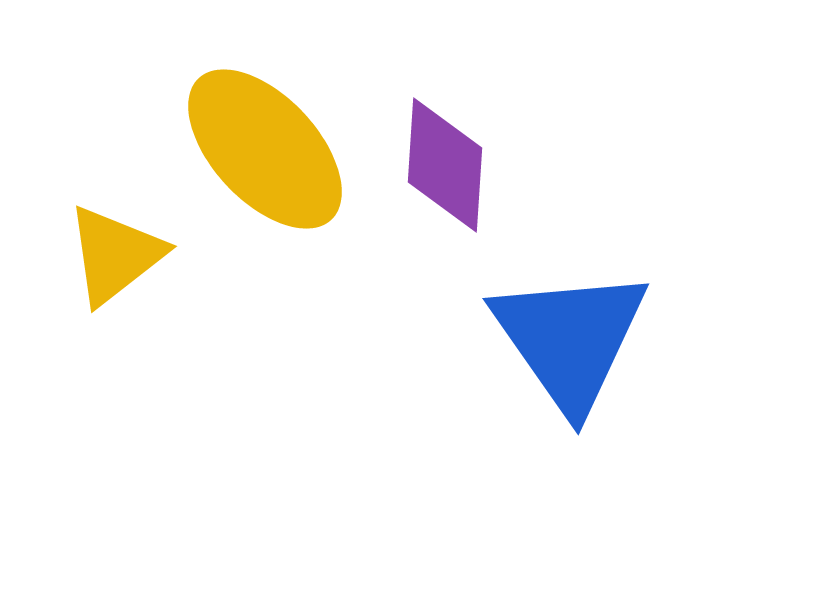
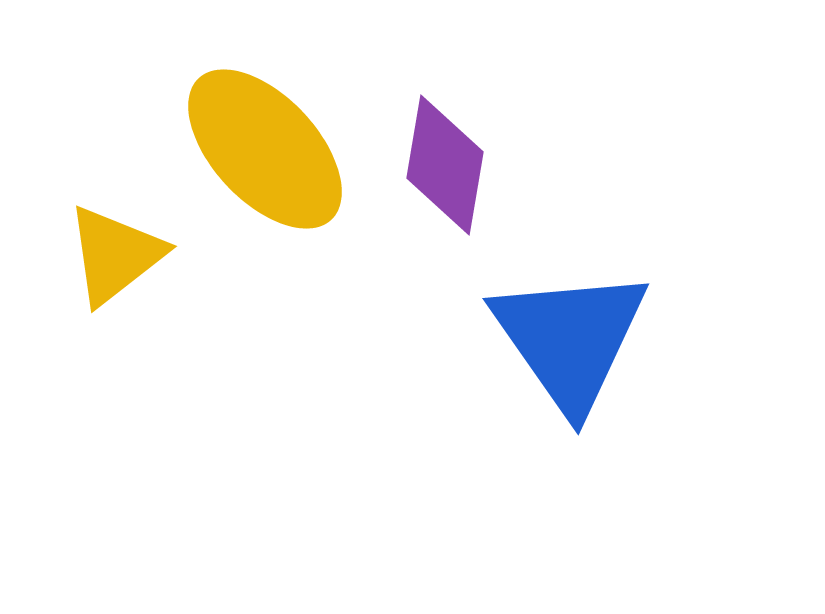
purple diamond: rotated 6 degrees clockwise
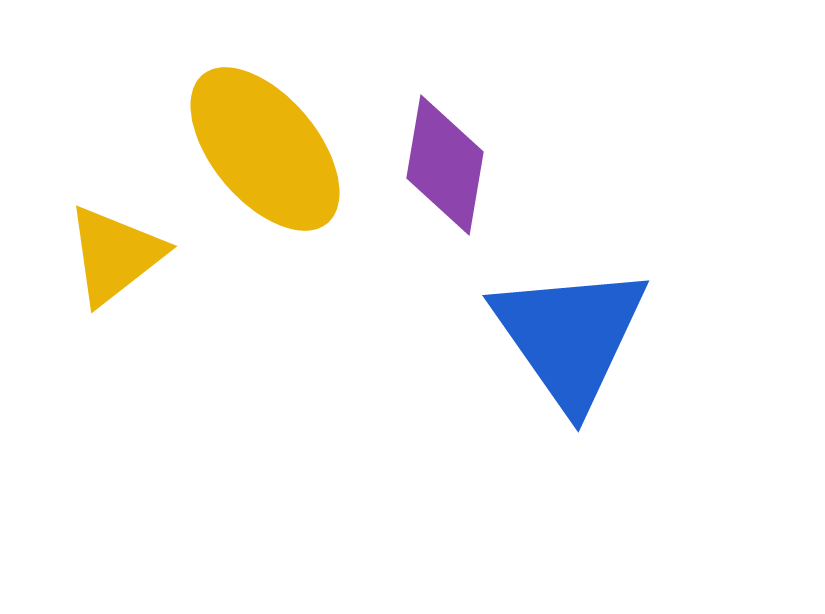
yellow ellipse: rotated 3 degrees clockwise
blue triangle: moved 3 px up
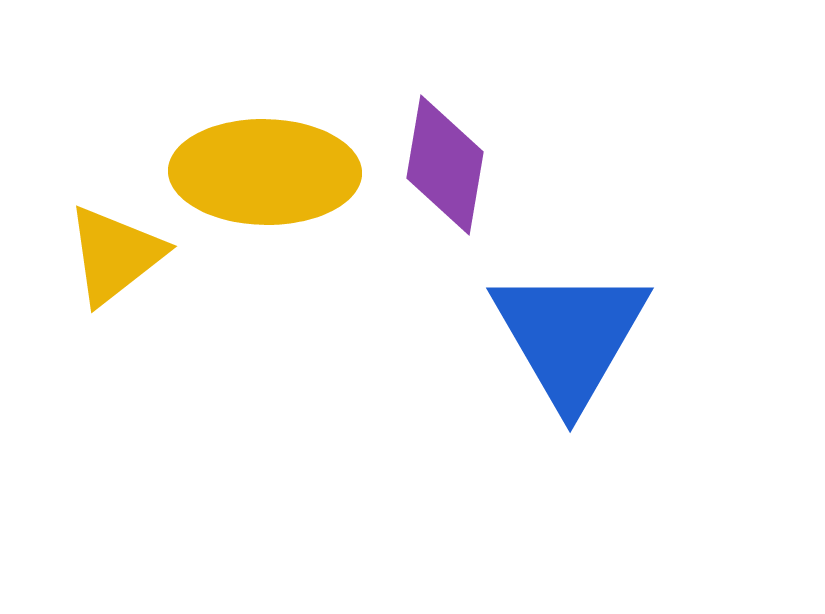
yellow ellipse: moved 23 px down; rotated 49 degrees counterclockwise
blue triangle: rotated 5 degrees clockwise
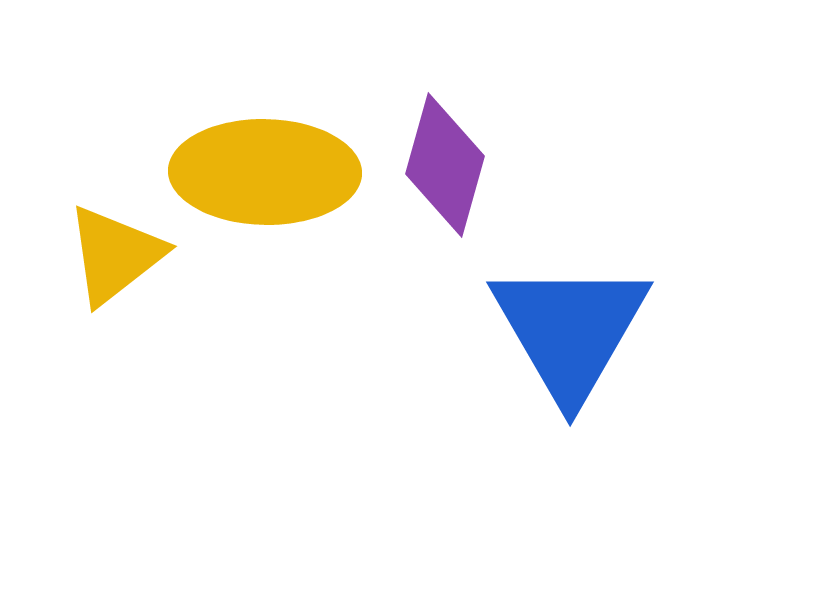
purple diamond: rotated 6 degrees clockwise
blue triangle: moved 6 px up
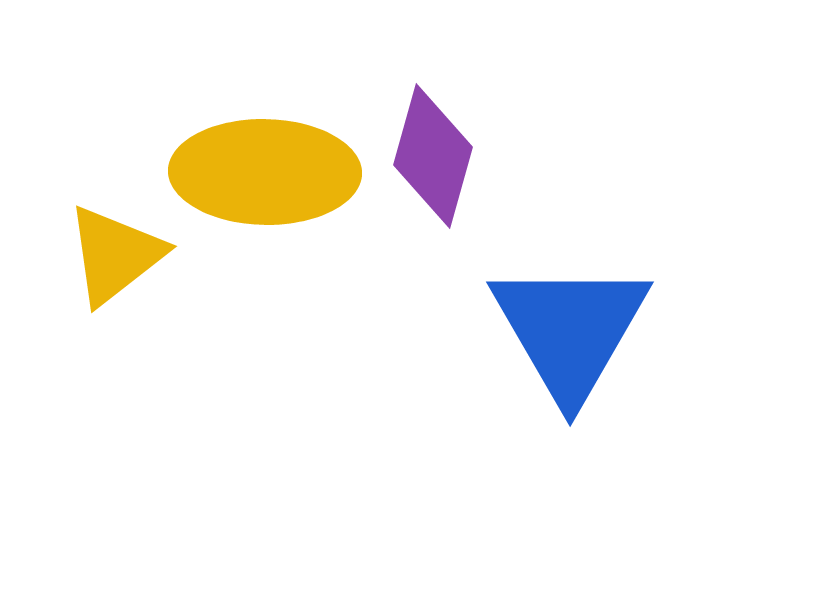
purple diamond: moved 12 px left, 9 px up
